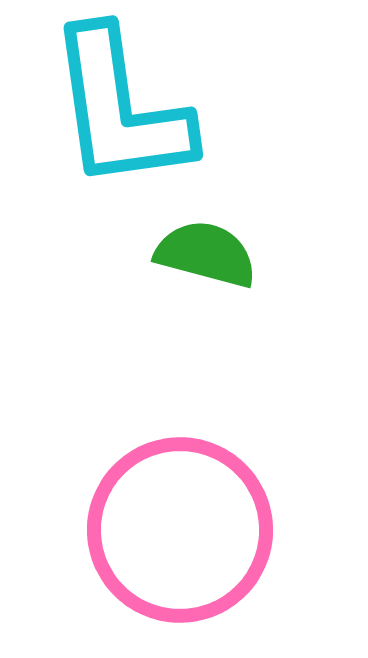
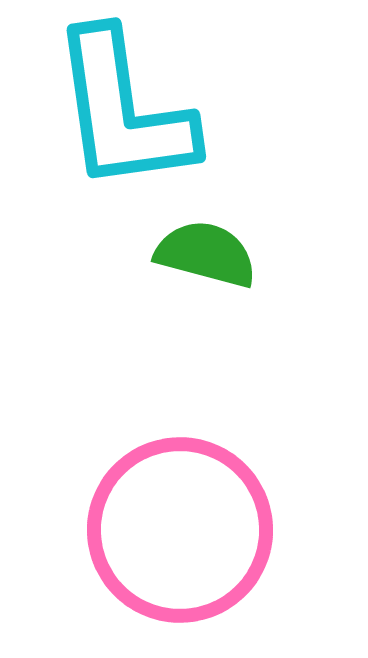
cyan L-shape: moved 3 px right, 2 px down
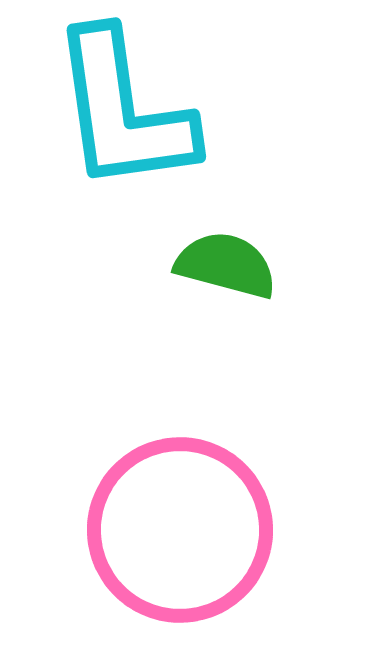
green semicircle: moved 20 px right, 11 px down
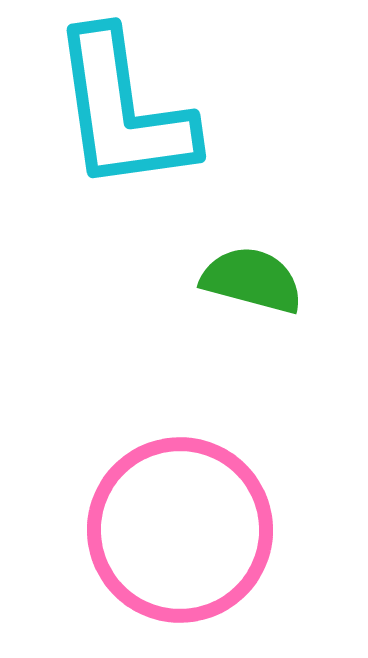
green semicircle: moved 26 px right, 15 px down
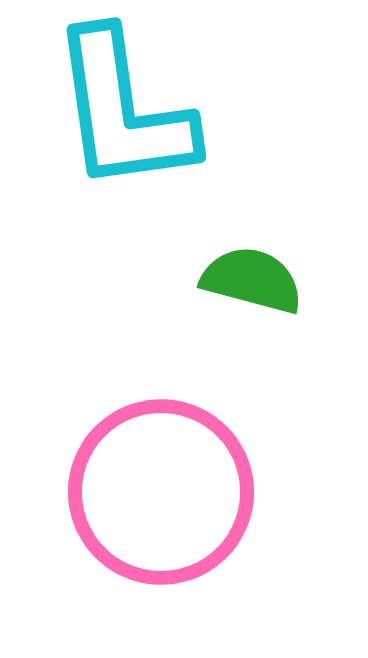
pink circle: moved 19 px left, 38 px up
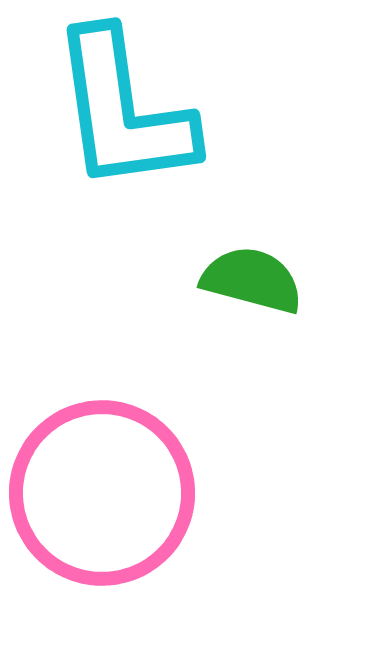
pink circle: moved 59 px left, 1 px down
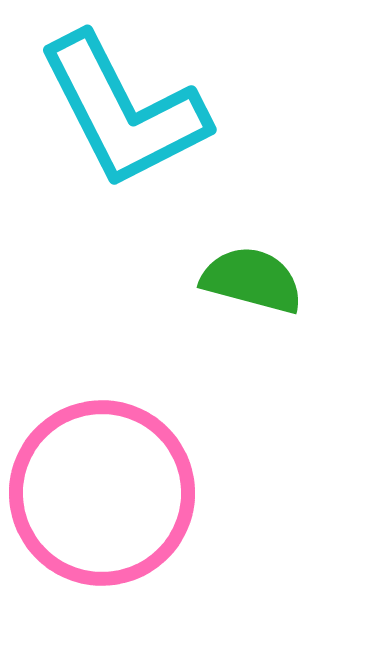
cyan L-shape: rotated 19 degrees counterclockwise
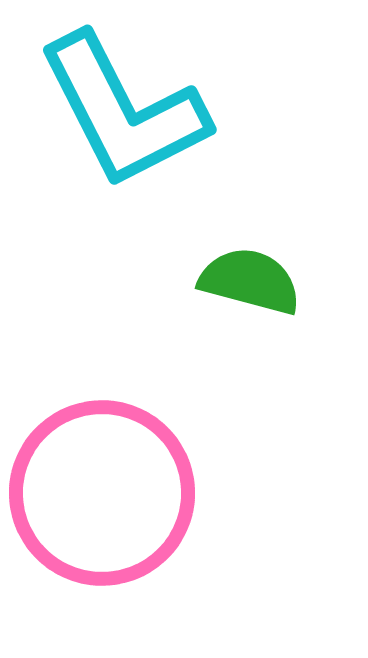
green semicircle: moved 2 px left, 1 px down
